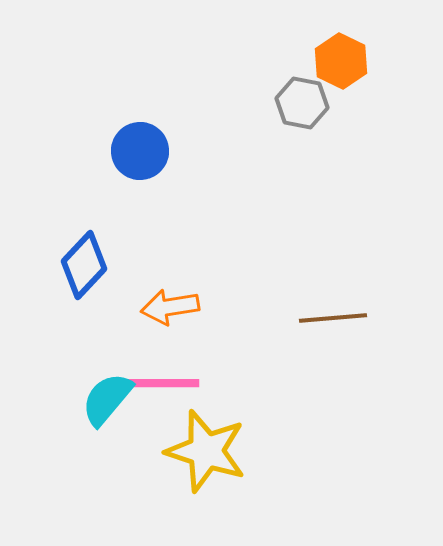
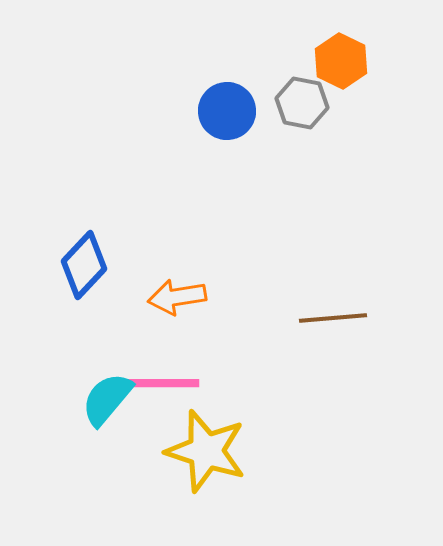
blue circle: moved 87 px right, 40 px up
orange arrow: moved 7 px right, 10 px up
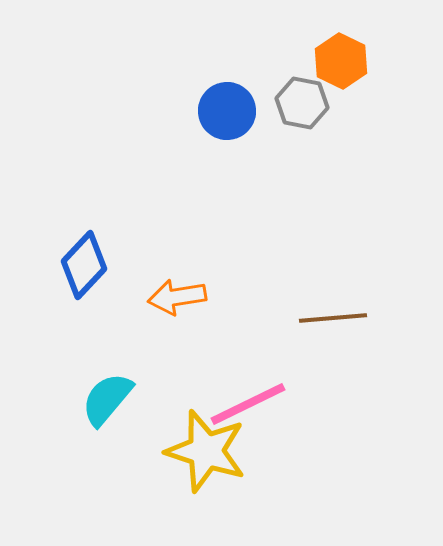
pink line: moved 89 px right, 21 px down; rotated 26 degrees counterclockwise
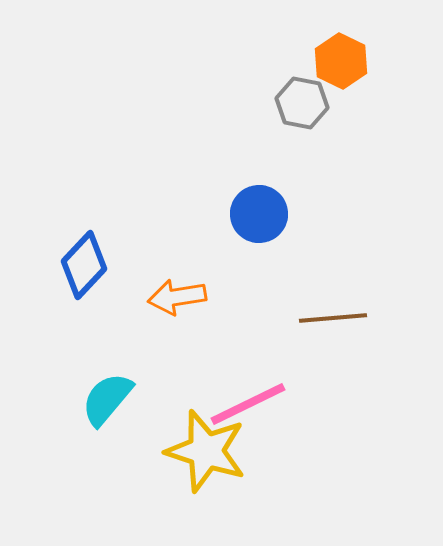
blue circle: moved 32 px right, 103 px down
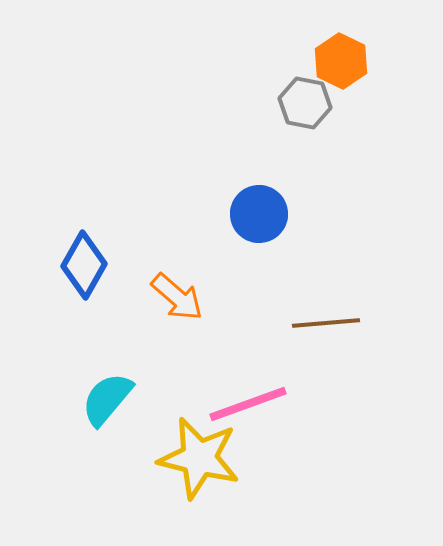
gray hexagon: moved 3 px right
blue diamond: rotated 14 degrees counterclockwise
orange arrow: rotated 130 degrees counterclockwise
brown line: moved 7 px left, 5 px down
pink line: rotated 6 degrees clockwise
yellow star: moved 7 px left, 7 px down; rotated 4 degrees counterclockwise
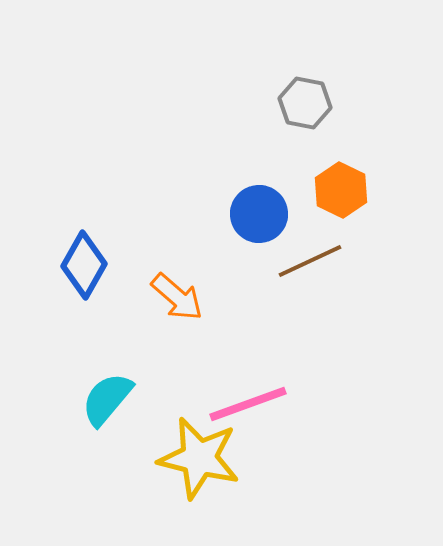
orange hexagon: moved 129 px down
brown line: moved 16 px left, 62 px up; rotated 20 degrees counterclockwise
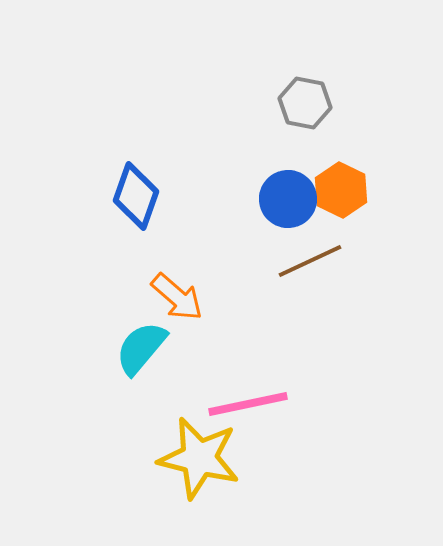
blue circle: moved 29 px right, 15 px up
blue diamond: moved 52 px right, 69 px up; rotated 10 degrees counterclockwise
cyan semicircle: moved 34 px right, 51 px up
pink line: rotated 8 degrees clockwise
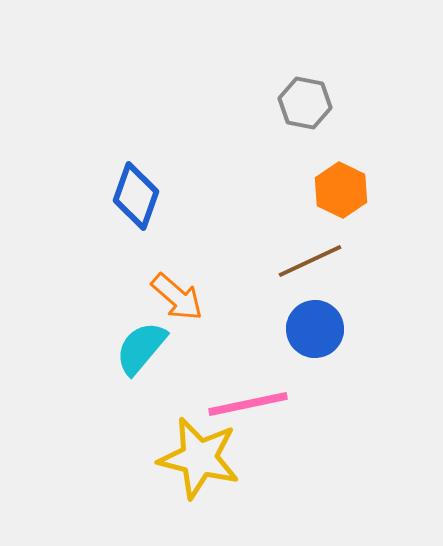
blue circle: moved 27 px right, 130 px down
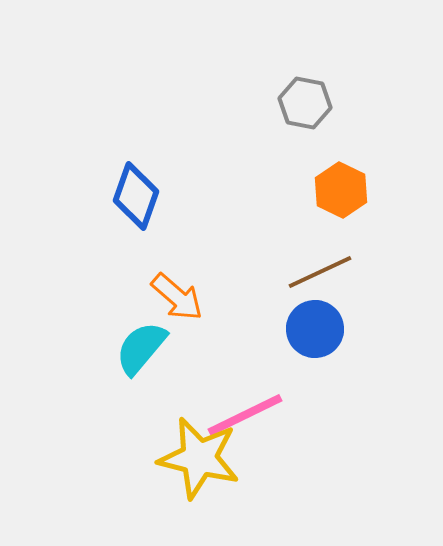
brown line: moved 10 px right, 11 px down
pink line: moved 3 px left, 11 px down; rotated 14 degrees counterclockwise
